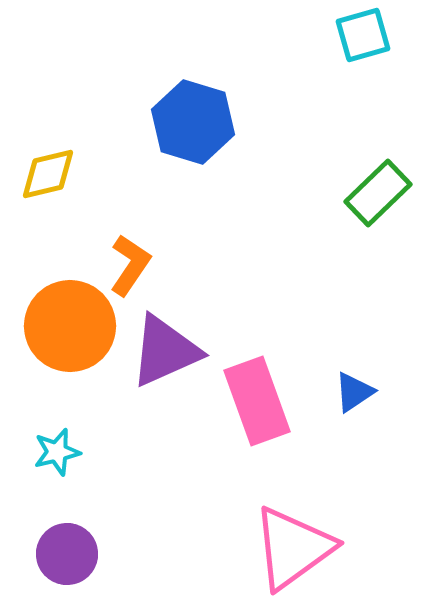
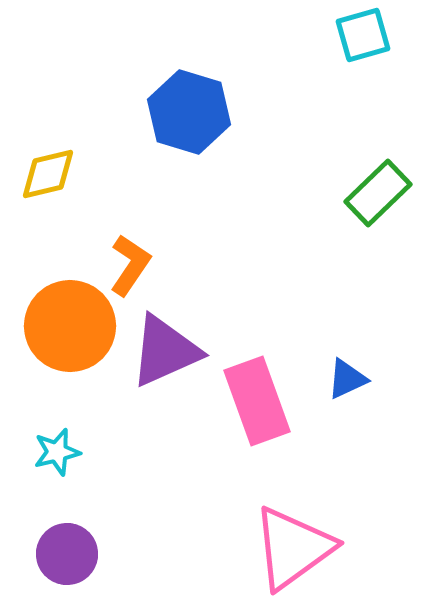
blue hexagon: moved 4 px left, 10 px up
blue triangle: moved 7 px left, 13 px up; rotated 9 degrees clockwise
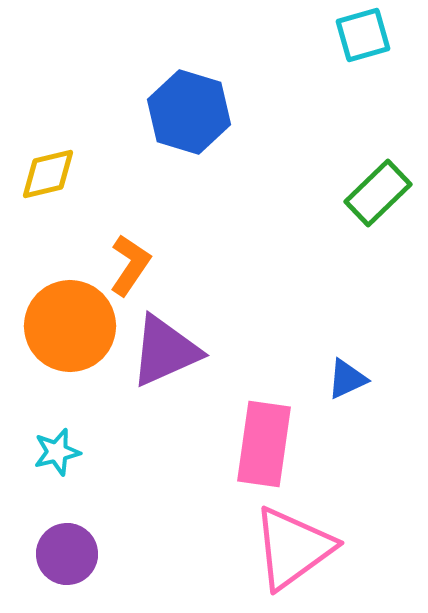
pink rectangle: moved 7 px right, 43 px down; rotated 28 degrees clockwise
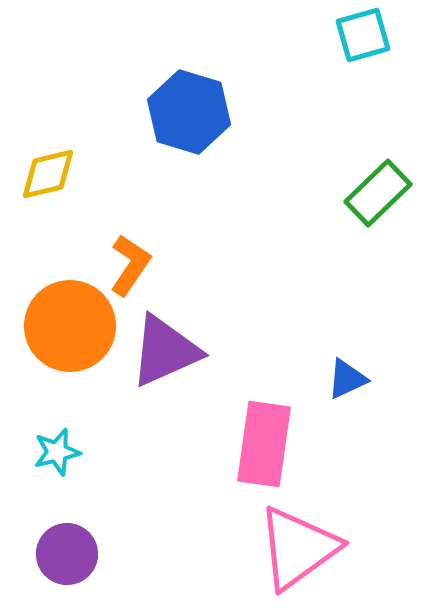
pink triangle: moved 5 px right
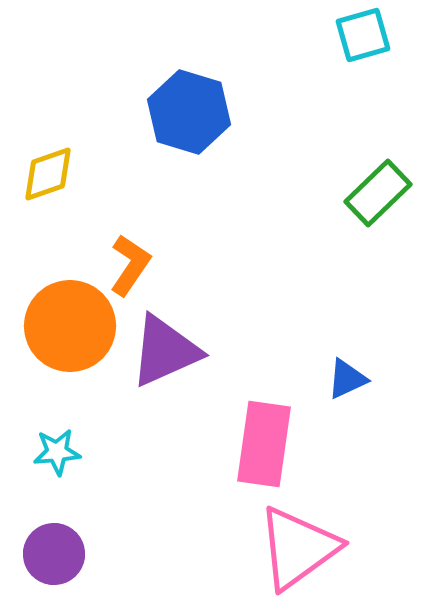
yellow diamond: rotated 6 degrees counterclockwise
cyan star: rotated 9 degrees clockwise
purple circle: moved 13 px left
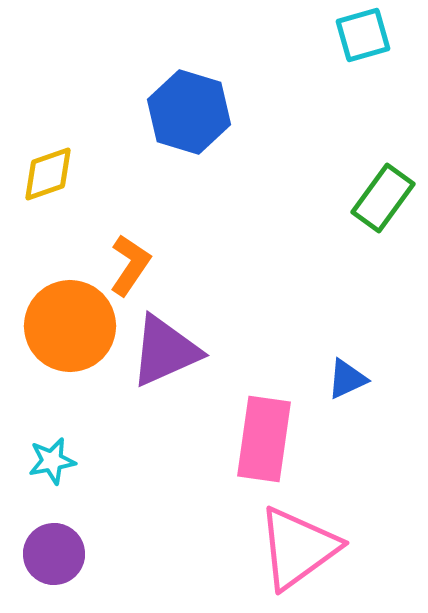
green rectangle: moved 5 px right, 5 px down; rotated 10 degrees counterclockwise
pink rectangle: moved 5 px up
cyan star: moved 5 px left, 9 px down; rotated 6 degrees counterclockwise
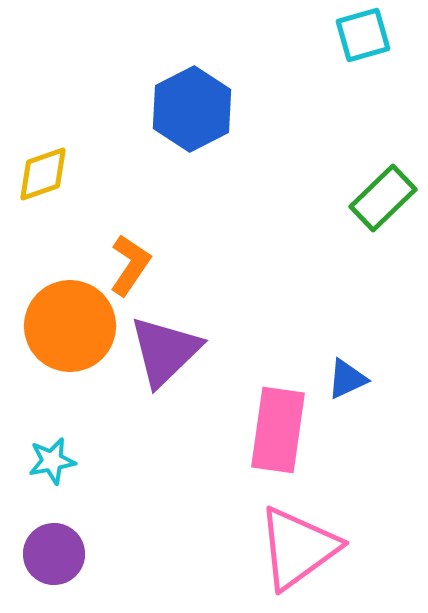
blue hexagon: moved 3 px right, 3 px up; rotated 16 degrees clockwise
yellow diamond: moved 5 px left
green rectangle: rotated 10 degrees clockwise
purple triangle: rotated 20 degrees counterclockwise
pink rectangle: moved 14 px right, 9 px up
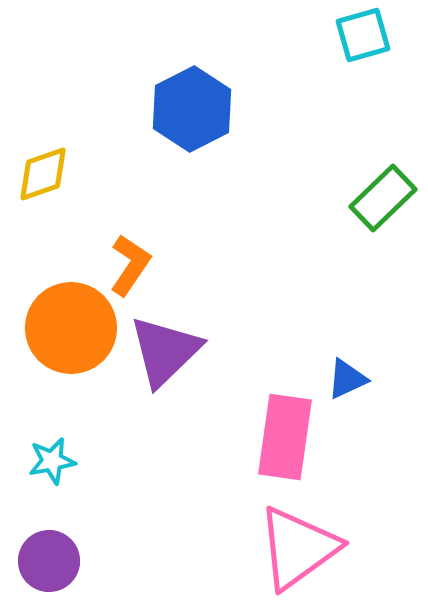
orange circle: moved 1 px right, 2 px down
pink rectangle: moved 7 px right, 7 px down
purple circle: moved 5 px left, 7 px down
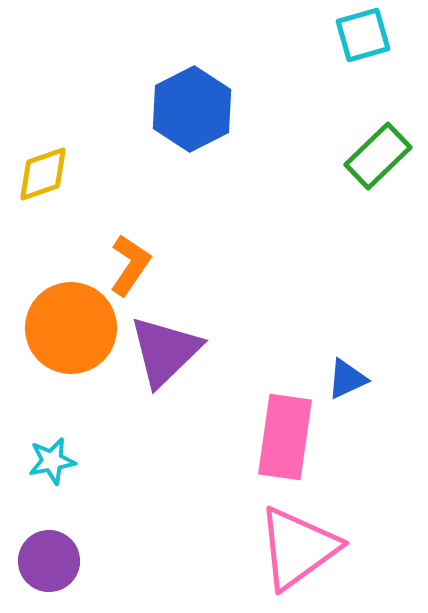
green rectangle: moved 5 px left, 42 px up
